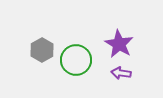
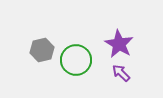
gray hexagon: rotated 15 degrees clockwise
purple arrow: rotated 36 degrees clockwise
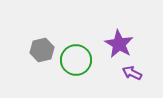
purple arrow: moved 11 px right; rotated 18 degrees counterclockwise
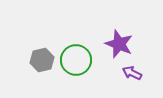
purple star: rotated 8 degrees counterclockwise
gray hexagon: moved 10 px down
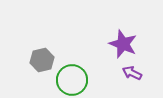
purple star: moved 4 px right
green circle: moved 4 px left, 20 px down
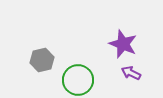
purple arrow: moved 1 px left
green circle: moved 6 px right
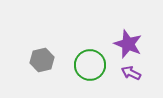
purple star: moved 5 px right
green circle: moved 12 px right, 15 px up
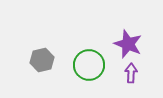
green circle: moved 1 px left
purple arrow: rotated 66 degrees clockwise
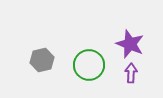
purple star: moved 2 px right
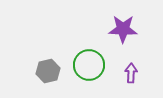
purple star: moved 7 px left, 15 px up; rotated 20 degrees counterclockwise
gray hexagon: moved 6 px right, 11 px down
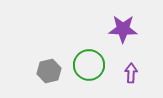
gray hexagon: moved 1 px right
